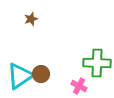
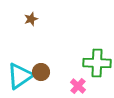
brown circle: moved 2 px up
pink cross: moved 1 px left; rotated 14 degrees clockwise
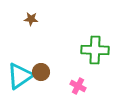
brown star: rotated 24 degrees clockwise
green cross: moved 2 px left, 13 px up
pink cross: rotated 14 degrees counterclockwise
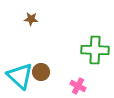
cyan triangle: rotated 44 degrees counterclockwise
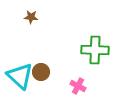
brown star: moved 2 px up
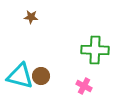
brown circle: moved 4 px down
cyan triangle: rotated 28 degrees counterclockwise
pink cross: moved 6 px right
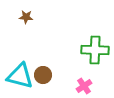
brown star: moved 5 px left
brown circle: moved 2 px right, 1 px up
pink cross: rotated 28 degrees clockwise
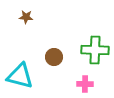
brown circle: moved 11 px right, 18 px up
pink cross: moved 1 px right, 2 px up; rotated 35 degrees clockwise
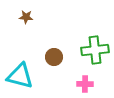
green cross: rotated 8 degrees counterclockwise
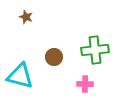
brown star: rotated 16 degrees clockwise
